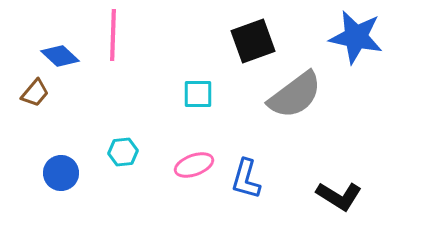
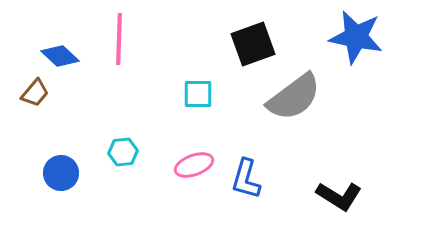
pink line: moved 6 px right, 4 px down
black square: moved 3 px down
gray semicircle: moved 1 px left, 2 px down
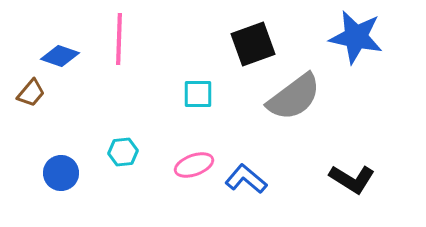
blue diamond: rotated 24 degrees counterclockwise
brown trapezoid: moved 4 px left
blue L-shape: rotated 114 degrees clockwise
black L-shape: moved 13 px right, 17 px up
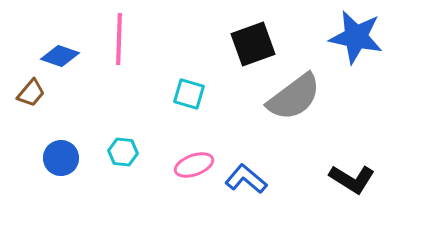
cyan square: moved 9 px left; rotated 16 degrees clockwise
cyan hexagon: rotated 12 degrees clockwise
blue circle: moved 15 px up
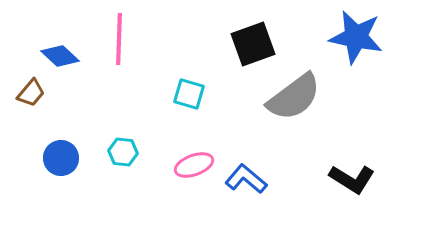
blue diamond: rotated 24 degrees clockwise
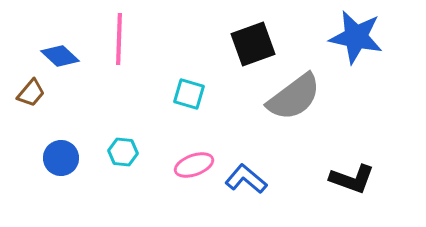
black L-shape: rotated 12 degrees counterclockwise
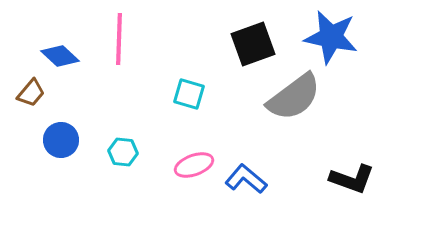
blue star: moved 25 px left
blue circle: moved 18 px up
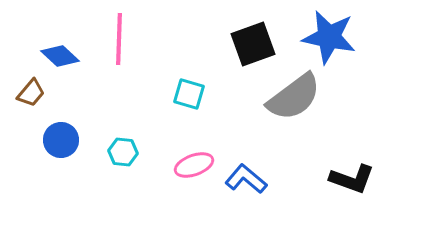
blue star: moved 2 px left
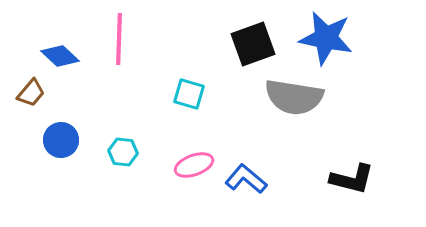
blue star: moved 3 px left, 1 px down
gray semicircle: rotated 46 degrees clockwise
black L-shape: rotated 6 degrees counterclockwise
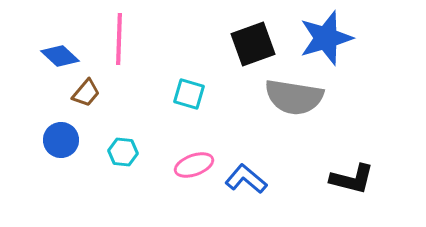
blue star: rotated 28 degrees counterclockwise
brown trapezoid: moved 55 px right
